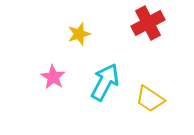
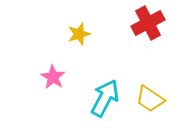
cyan arrow: moved 16 px down
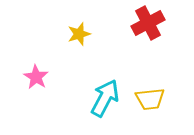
pink star: moved 17 px left
yellow trapezoid: rotated 40 degrees counterclockwise
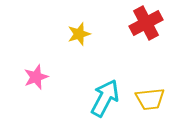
red cross: moved 2 px left
pink star: rotated 20 degrees clockwise
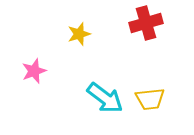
red cross: rotated 12 degrees clockwise
pink star: moved 2 px left, 6 px up
cyan arrow: rotated 99 degrees clockwise
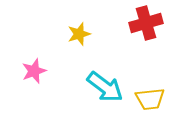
cyan arrow: moved 11 px up
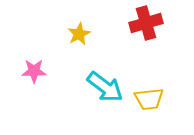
yellow star: rotated 10 degrees counterclockwise
pink star: rotated 20 degrees clockwise
yellow trapezoid: moved 1 px left
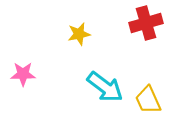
yellow star: rotated 15 degrees clockwise
pink star: moved 11 px left, 3 px down
yellow trapezoid: moved 1 px left, 1 px down; rotated 72 degrees clockwise
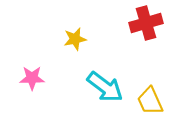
yellow star: moved 4 px left, 5 px down
pink star: moved 9 px right, 4 px down
yellow trapezoid: moved 2 px right, 1 px down
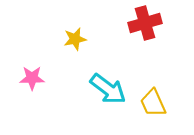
red cross: moved 1 px left
cyan arrow: moved 3 px right, 2 px down
yellow trapezoid: moved 3 px right, 2 px down
